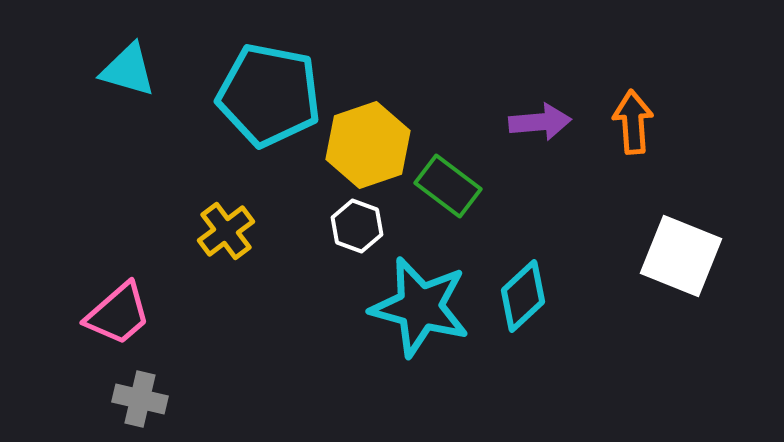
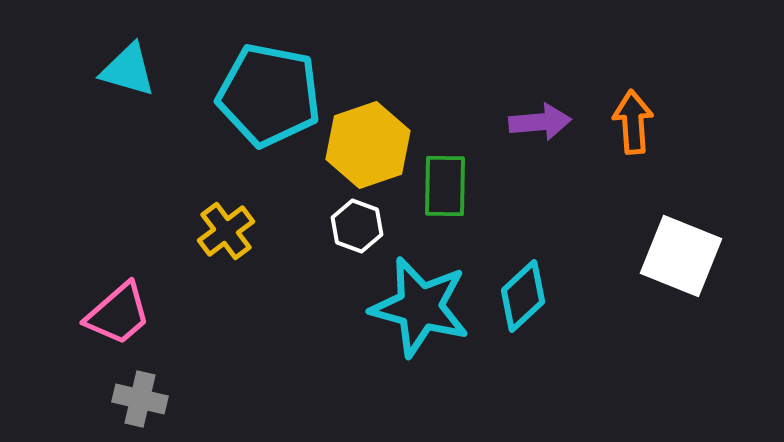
green rectangle: moved 3 px left; rotated 54 degrees clockwise
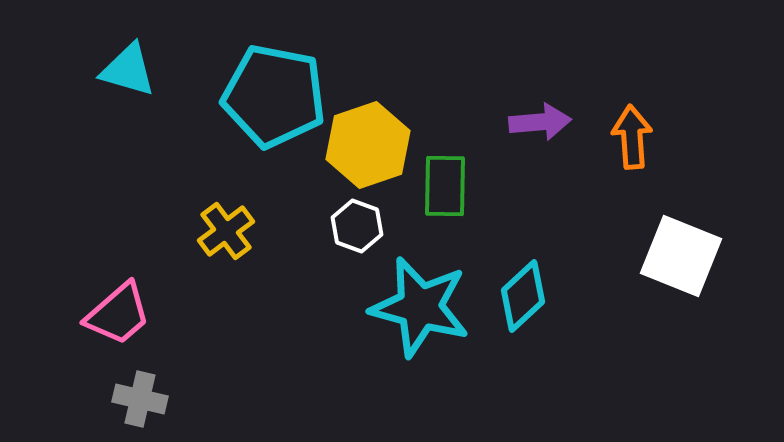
cyan pentagon: moved 5 px right, 1 px down
orange arrow: moved 1 px left, 15 px down
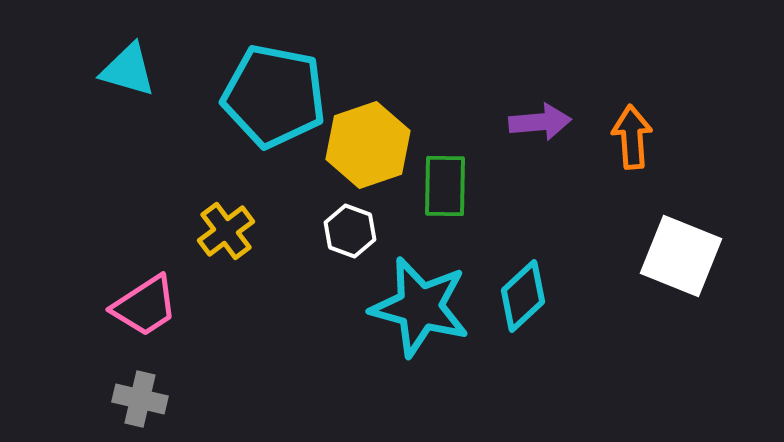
white hexagon: moved 7 px left, 5 px down
pink trapezoid: moved 27 px right, 8 px up; rotated 8 degrees clockwise
